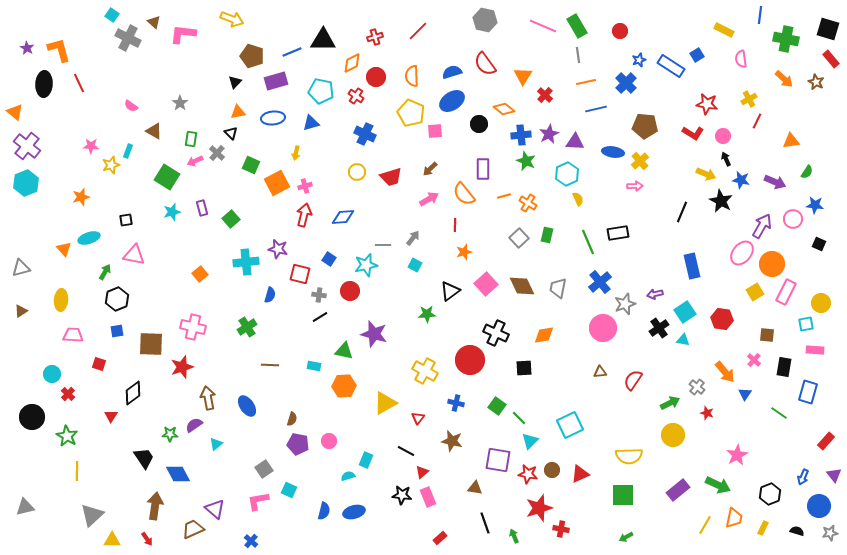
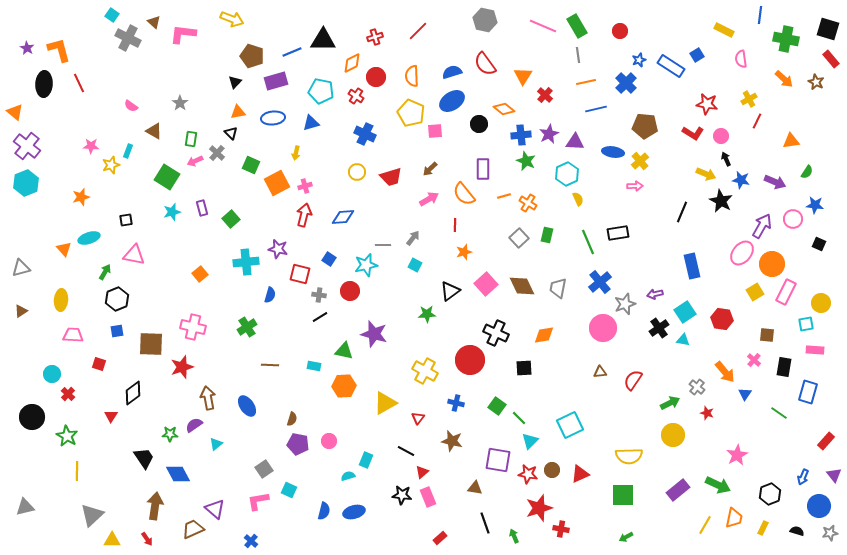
pink circle at (723, 136): moved 2 px left
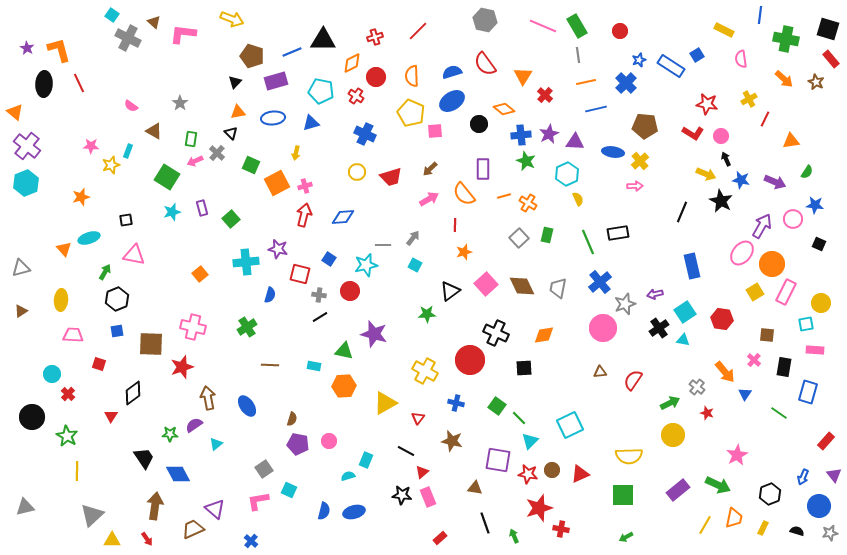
red line at (757, 121): moved 8 px right, 2 px up
